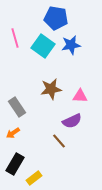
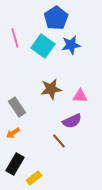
blue pentagon: rotated 30 degrees clockwise
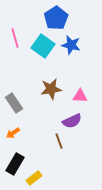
blue star: rotated 24 degrees clockwise
gray rectangle: moved 3 px left, 4 px up
brown line: rotated 21 degrees clockwise
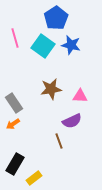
orange arrow: moved 9 px up
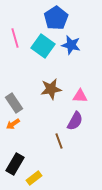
purple semicircle: moved 3 px right; rotated 36 degrees counterclockwise
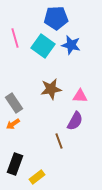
blue pentagon: rotated 30 degrees clockwise
black rectangle: rotated 10 degrees counterclockwise
yellow rectangle: moved 3 px right, 1 px up
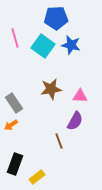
orange arrow: moved 2 px left, 1 px down
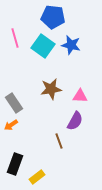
blue pentagon: moved 3 px left, 1 px up; rotated 10 degrees clockwise
